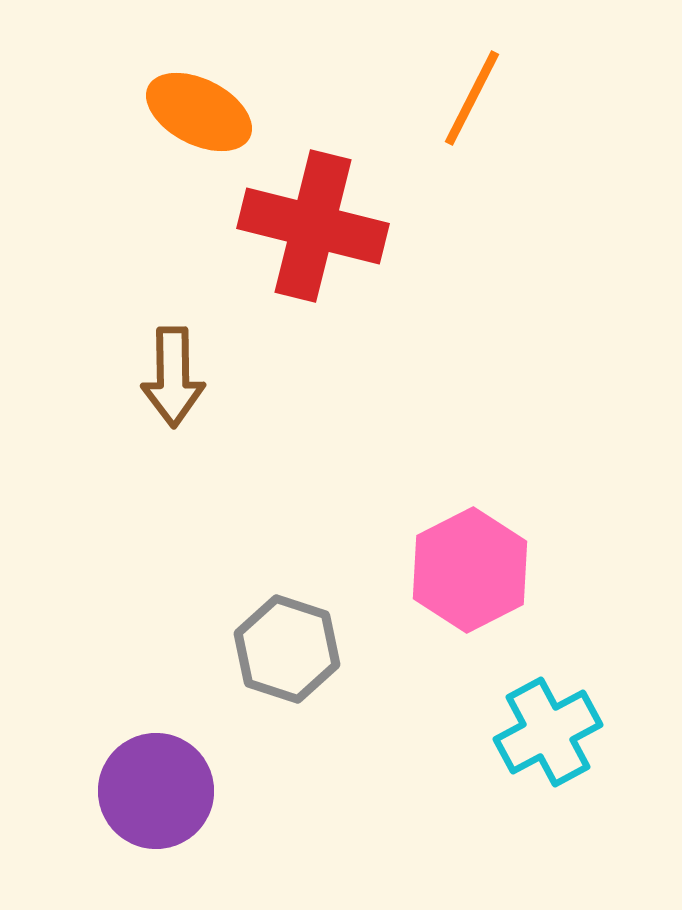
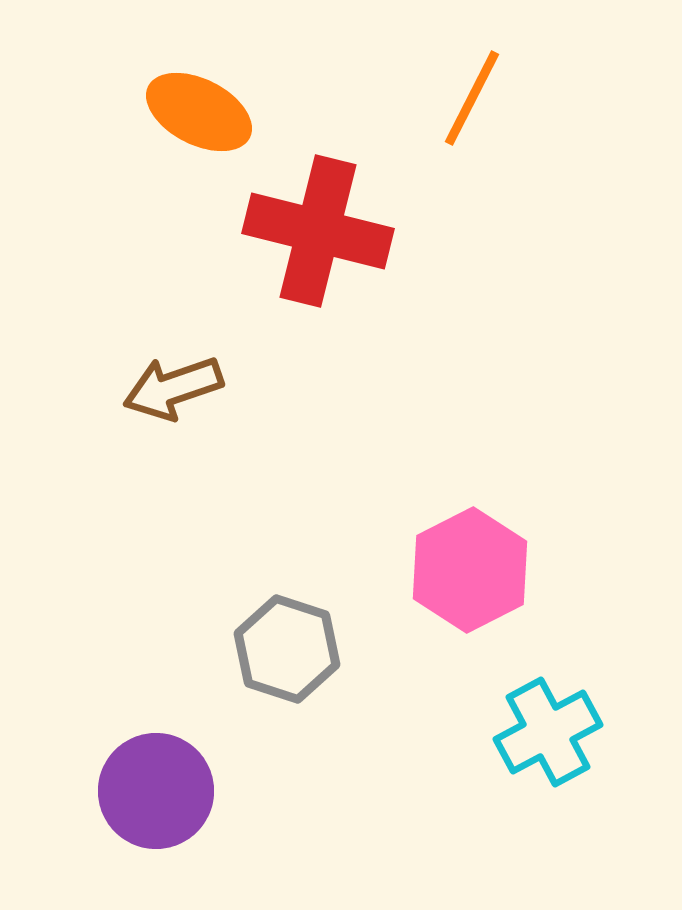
red cross: moved 5 px right, 5 px down
brown arrow: moved 11 px down; rotated 72 degrees clockwise
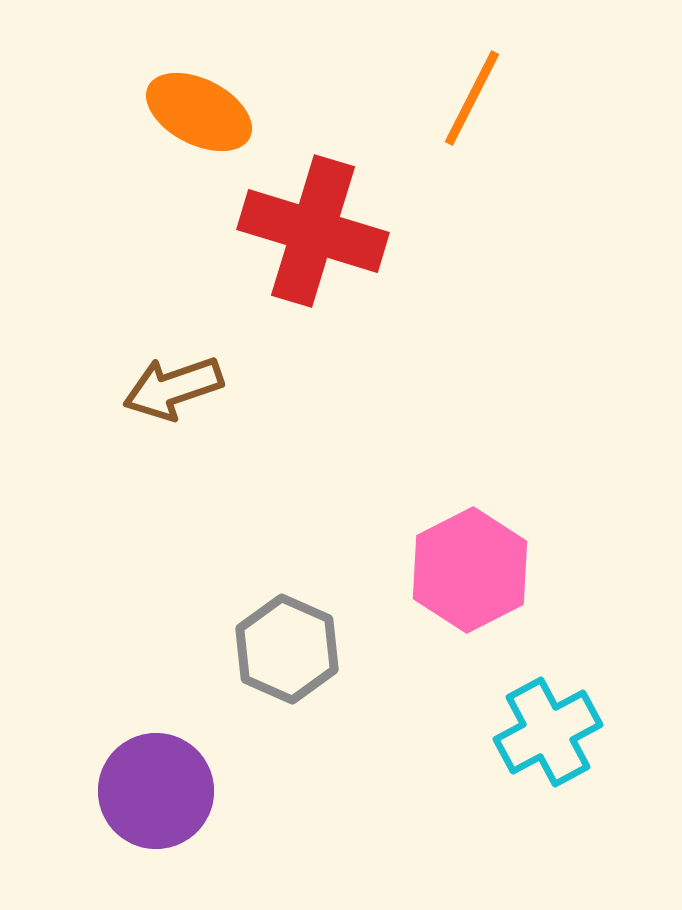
red cross: moved 5 px left; rotated 3 degrees clockwise
gray hexagon: rotated 6 degrees clockwise
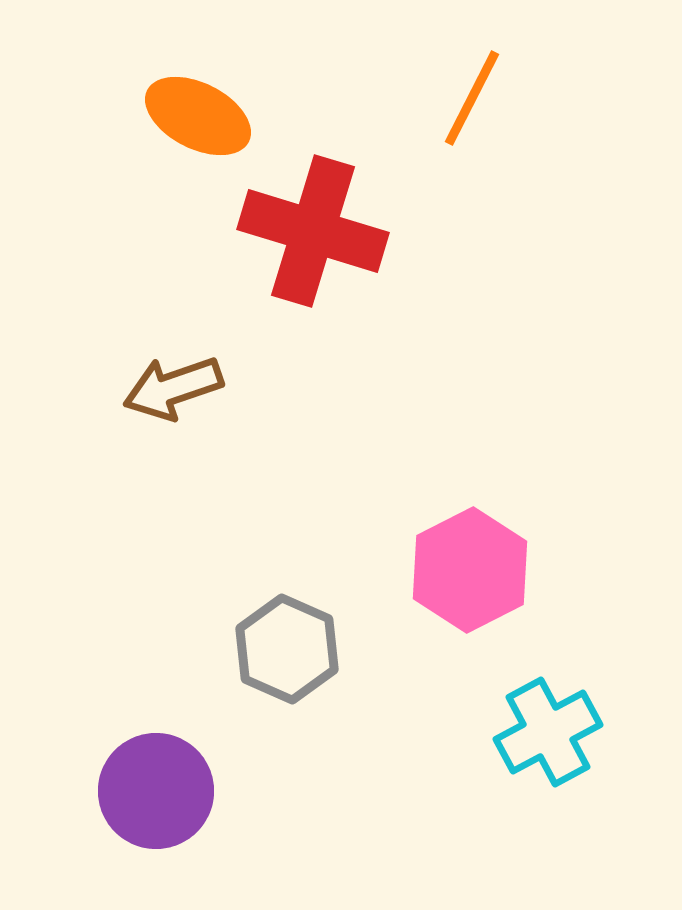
orange ellipse: moved 1 px left, 4 px down
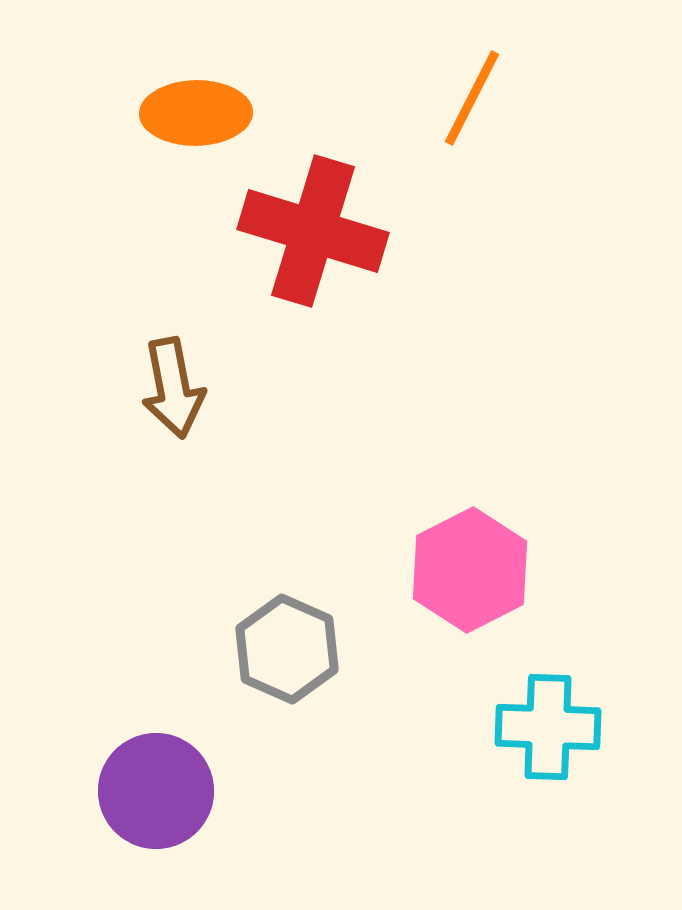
orange ellipse: moved 2 px left, 3 px up; rotated 28 degrees counterclockwise
brown arrow: rotated 82 degrees counterclockwise
cyan cross: moved 5 px up; rotated 30 degrees clockwise
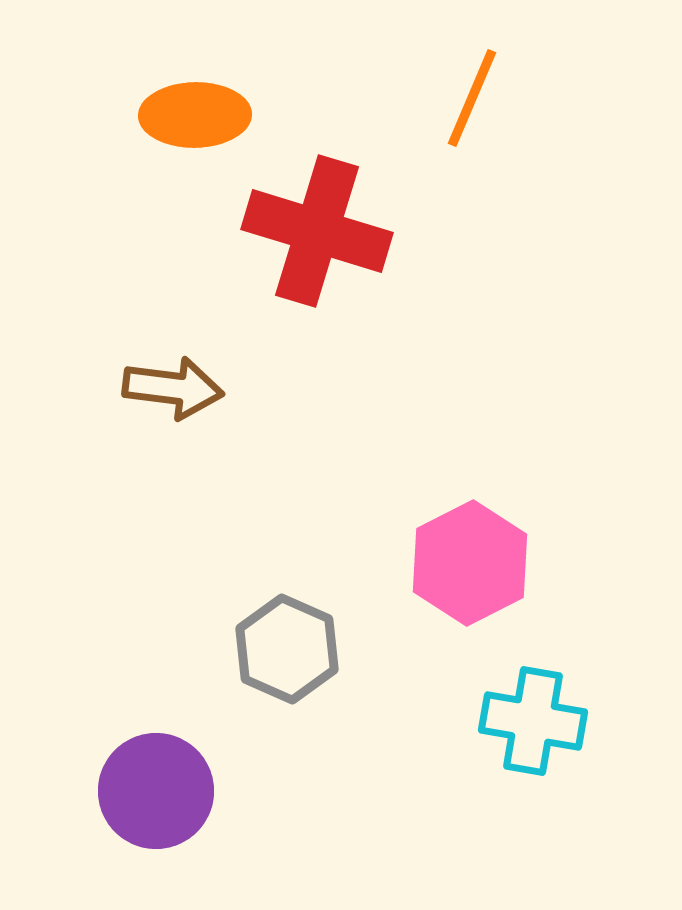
orange line: rotated 4 degrees counterclockwise
orange ellipse: moved 1 px left, 2 px down
red cross: moved 4 px right
brown arrow: rotated 72 degrees counterclockwise
pink hexagon: moved 7 px up
cyan cross: moved 15 px left, 6 px up; rotated 8 degrees clockwise
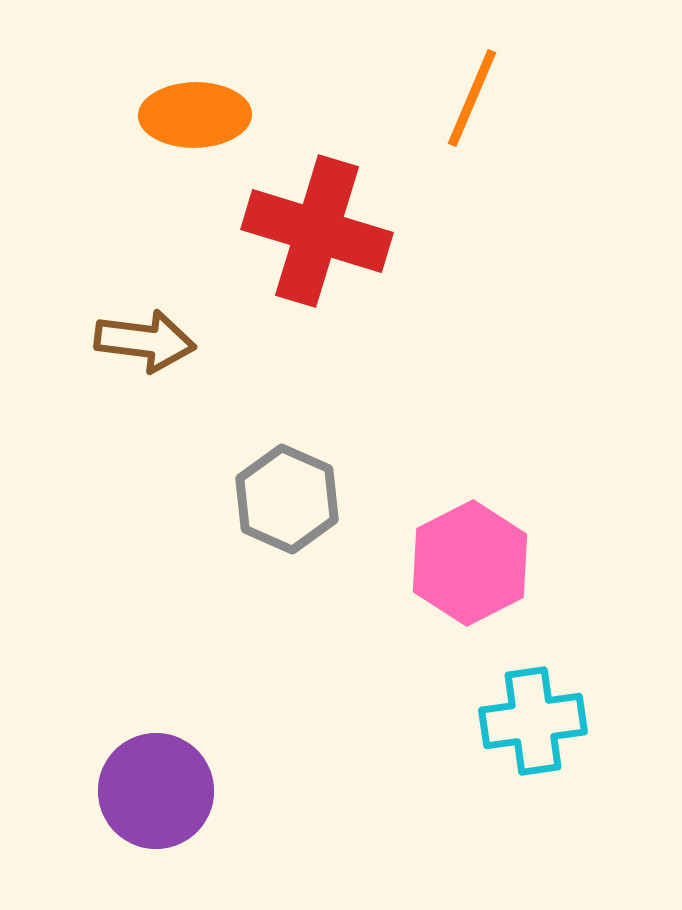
brown arrow: moved 28 px left, 47 px up
gray hexagon: moved 150 px up
cyan cross: rotated 18 degrees counterclockwise
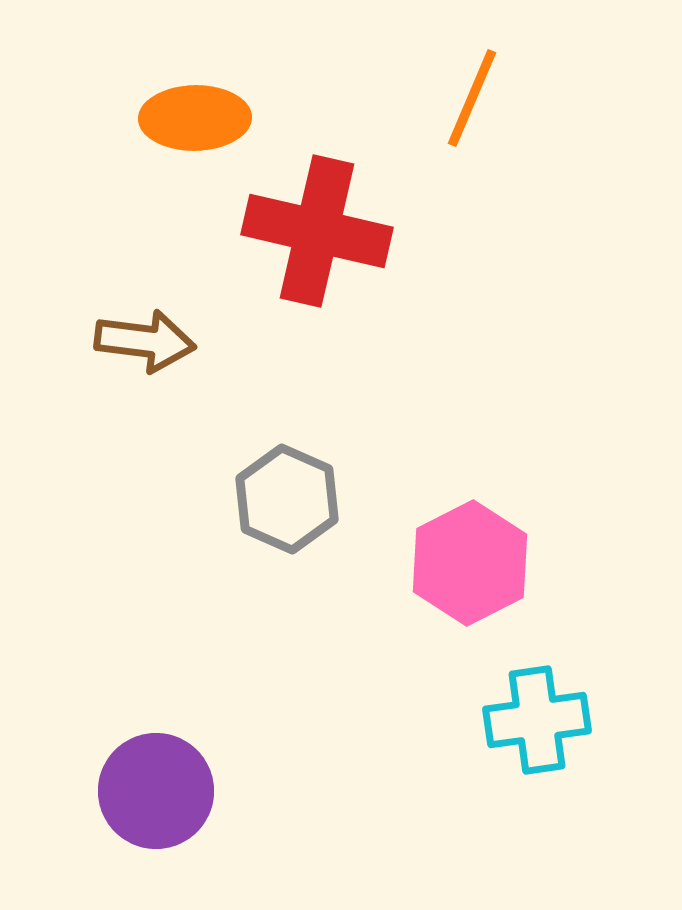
orange ellipse: moved 3 px down
red cross: rotated 4 degrees counterclockwise
cyan cross: moved 4 px right, 1 px up
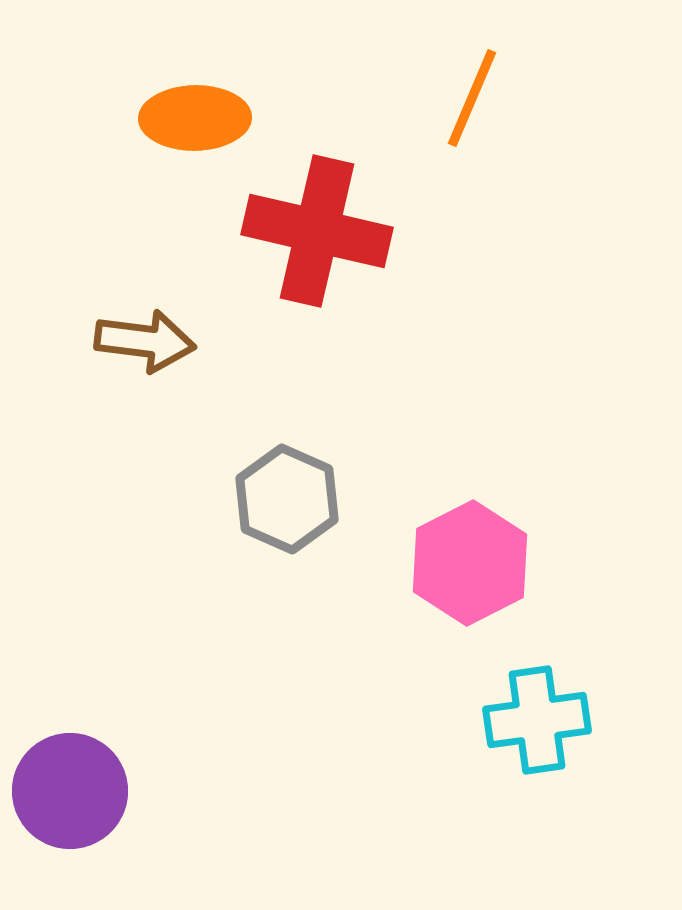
purple circle: moved 86 px left
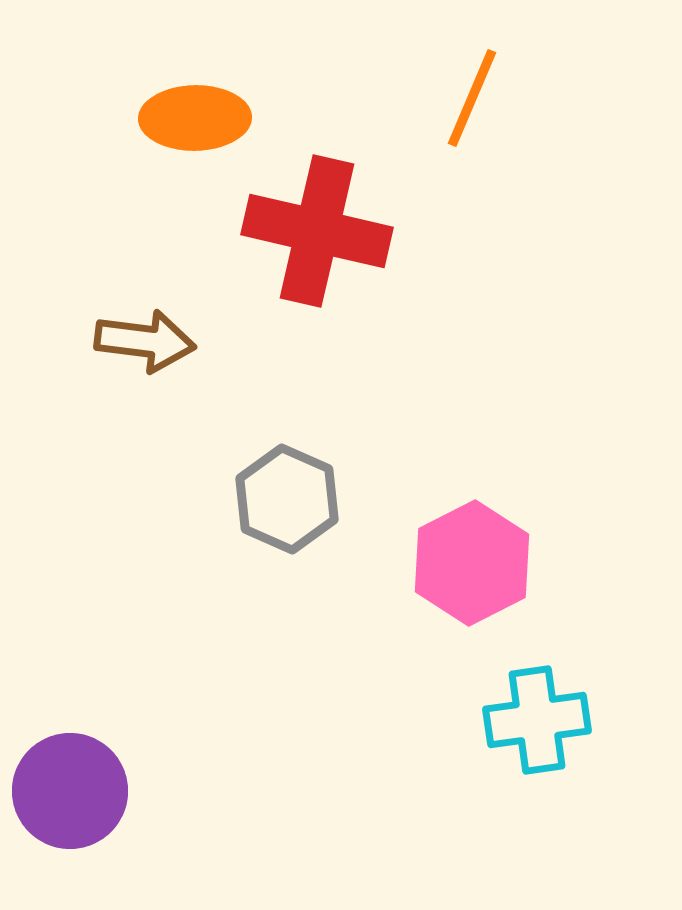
pink hexagon: moved 2 px right
